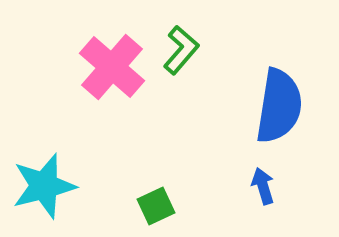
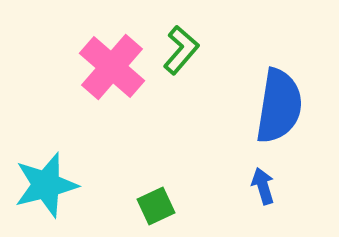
cyan star: moved 2 px right, 1 px up
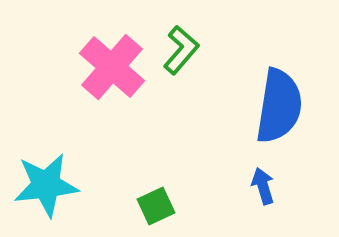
cyan star: rotated 8 degrees clockwise
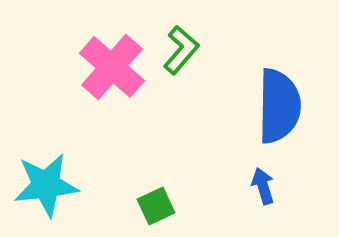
blue semicircle: rotated 8 degrees counterclockwise
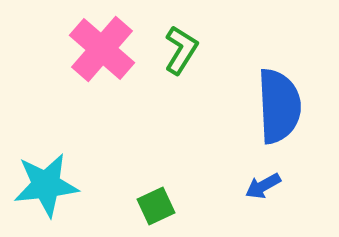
green L-shape: rotated 9 degrees counterclockwise
pink cross: moved 10 px left, 18 px up
blue semicircle: rotated 4 degrees counterclockwise
blue arrow: rotated 102 degrees counterclockwise
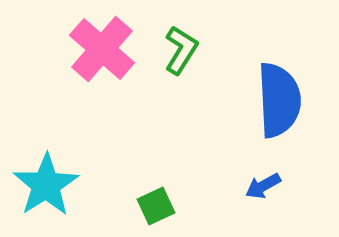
blue semicircle: moved 6 px up
cyan star: rotated 26 degrees counterclockwise
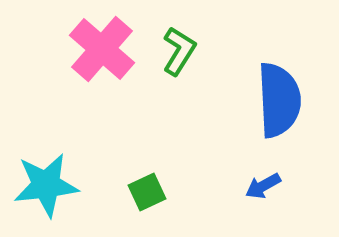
green L-shape: moved 2 px left, 1 px down
cyan star: rotated 26 degrees clockwise
green square: moved 9 px left, 14 px up
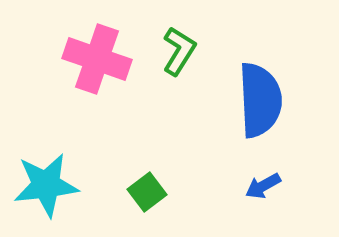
pink cross: moved 5 px left, 10 px down; rotated 22 degrees counterclockwise
blue semicircle: moved 19 px left
green square: rotated 12 degrees counterclockwise
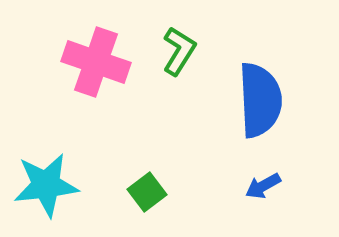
pink cross: moved 1 px left, 3 px down
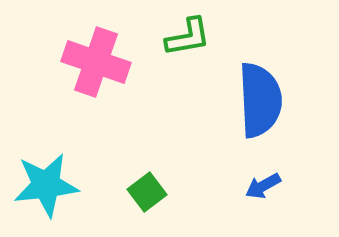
green L-shape: moved 9 px right, 14 px up; rotated 48 degrees clockwise
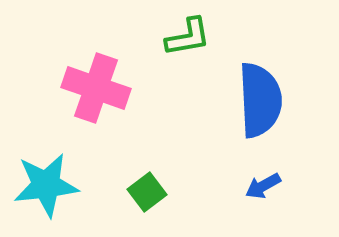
pink cross: moved 26 px down
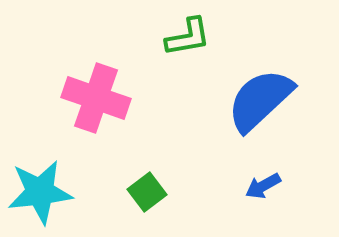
pink cross: moved 10 px down
blue semicircle: rotated 130 degrees counterclockwise
cyan star: moved 6 px left, 7 px down
